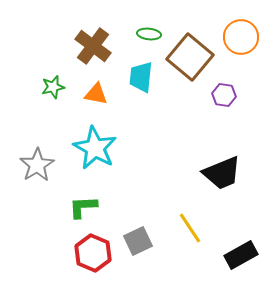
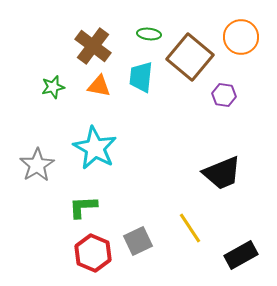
orange triangle: moved 3 px right, 8 px up
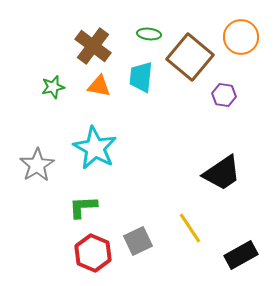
black trapezoid: rotated 12 degrees counterclockwise
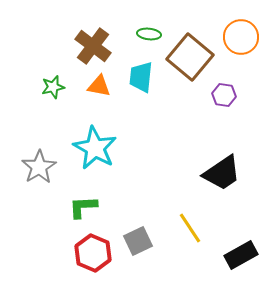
gray star: moved 2 px right, 2 px down
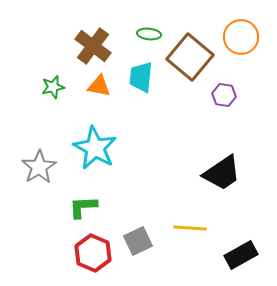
yellow line: rotated 52 degrees counterclockwise
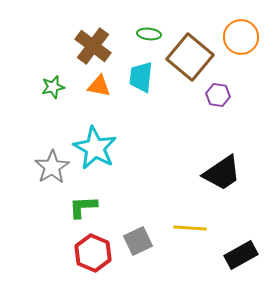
purple hexagon: moved 6 px left
gray star: moved 13 px right
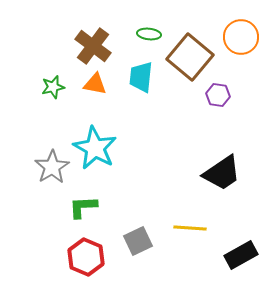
orange triangle: moved 4 px left, 2 px up
red hexagon: moved 7 px left, 4 px down
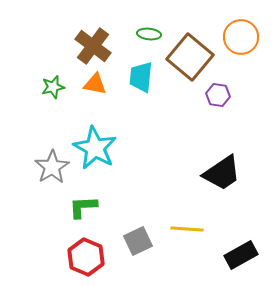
yellow line: moved 3 px left, 1 px down
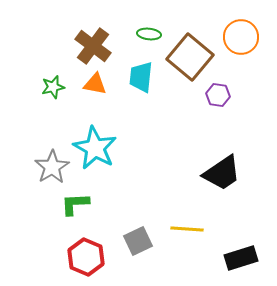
green L-shape: moved 8 px left, 3 px up
black rectangle: moved 3 px down; rotated 12 degrees clockwise
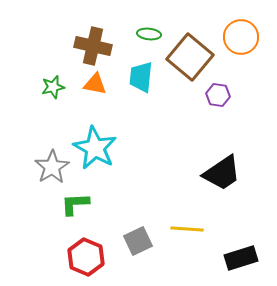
brown cross: rotated 24 degrees counterclockwise
